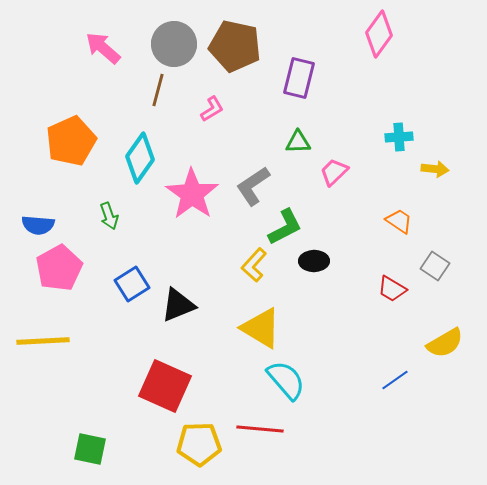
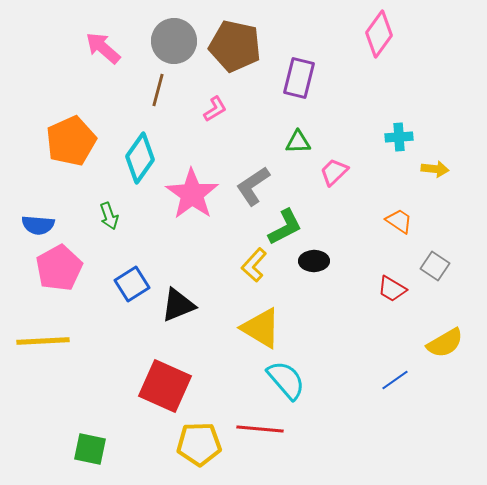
gray circle: moved 3 px up
pink L-shape: moved 3 px right
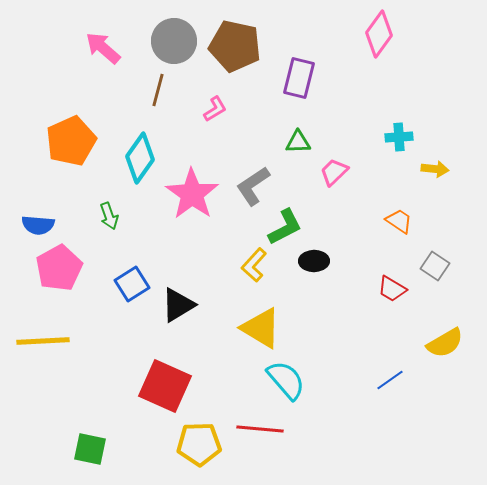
black triangle: rotated 9 degrees counterclockwise
blue line: moved 5 px left
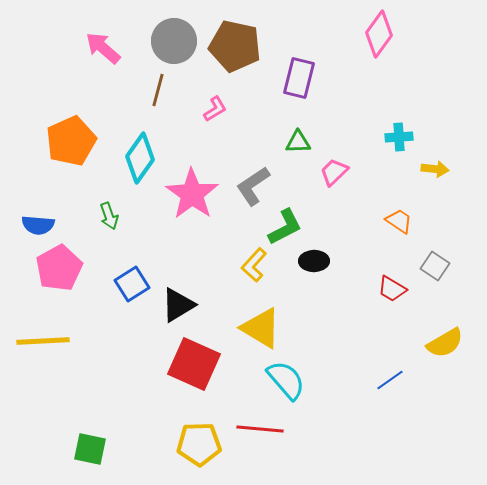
red square: moved 29 px right, 22 px up
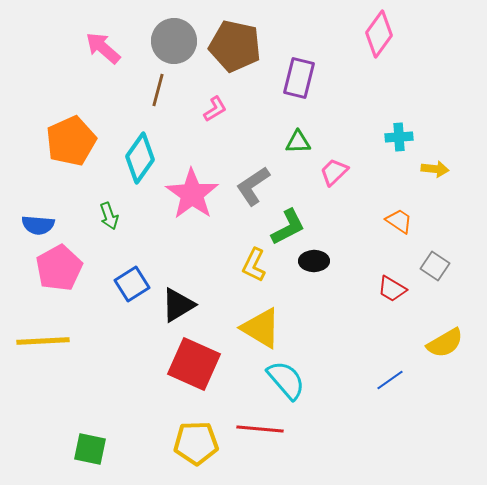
green L-shape: moved 3 px right
yellow L-shape: rotated 16 degrees counterclockwise
yellow pentagon: moved 3 px left, 1 px up
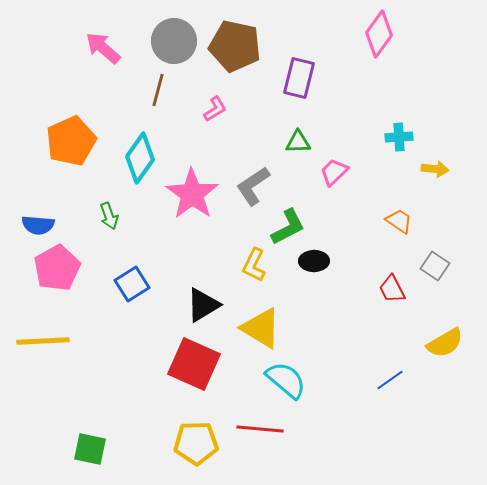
pink pentagon: moved 2 px left
red trapezoid: rotated 32 degrees clockwise
black triangle: moved 25 px right
cyan semicircle: rotated 9 degrees counterclockwise
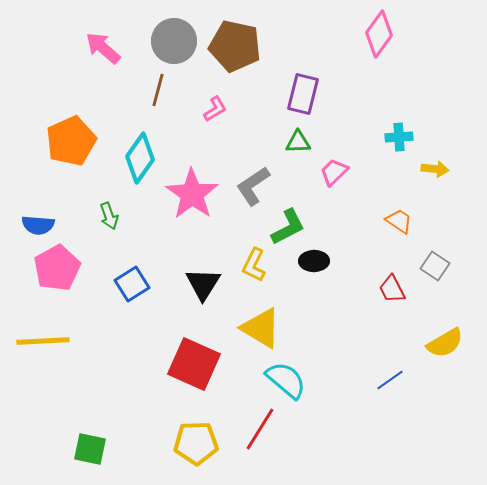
purple rectangle: moved 4 px right, 16 px down
black triangle: moved 21 px up; rotated 27 degrees counterclockwise
red line: rotated 63 degrees counterclockwise
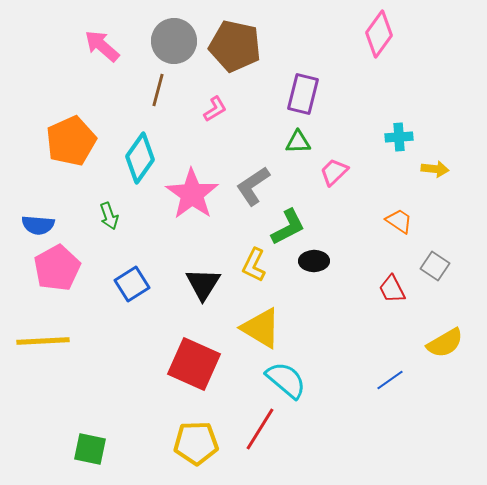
pink arrow: moved 1 px left, 2 px up
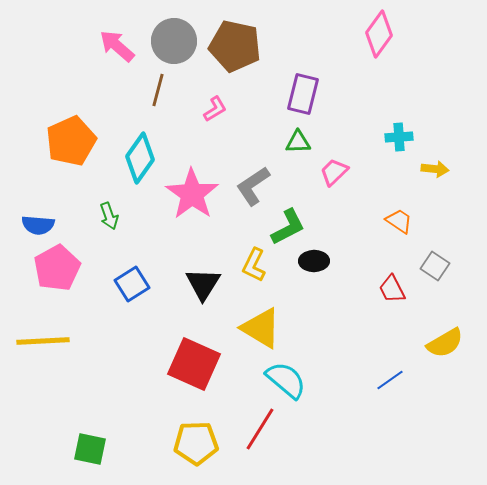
pink arrow: moved 15 px right
